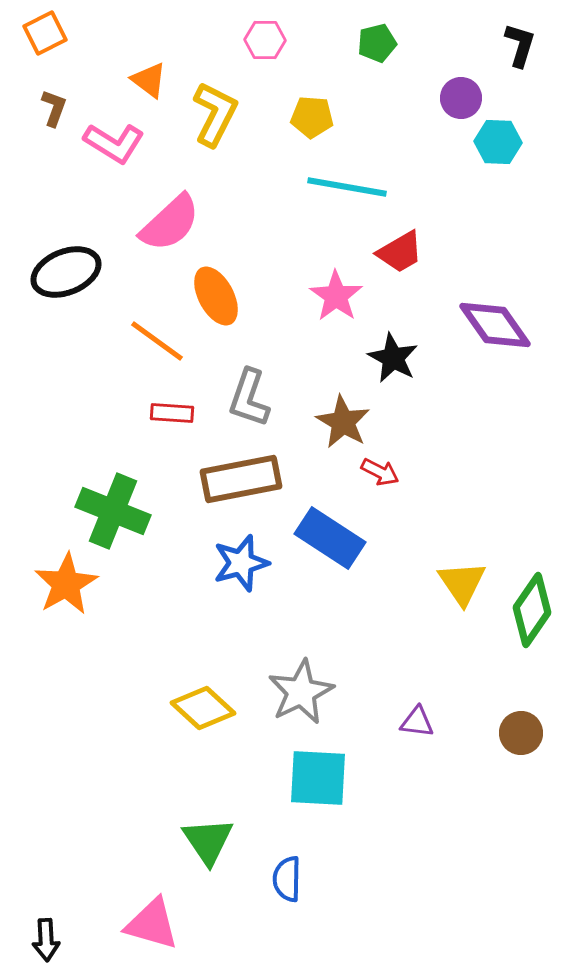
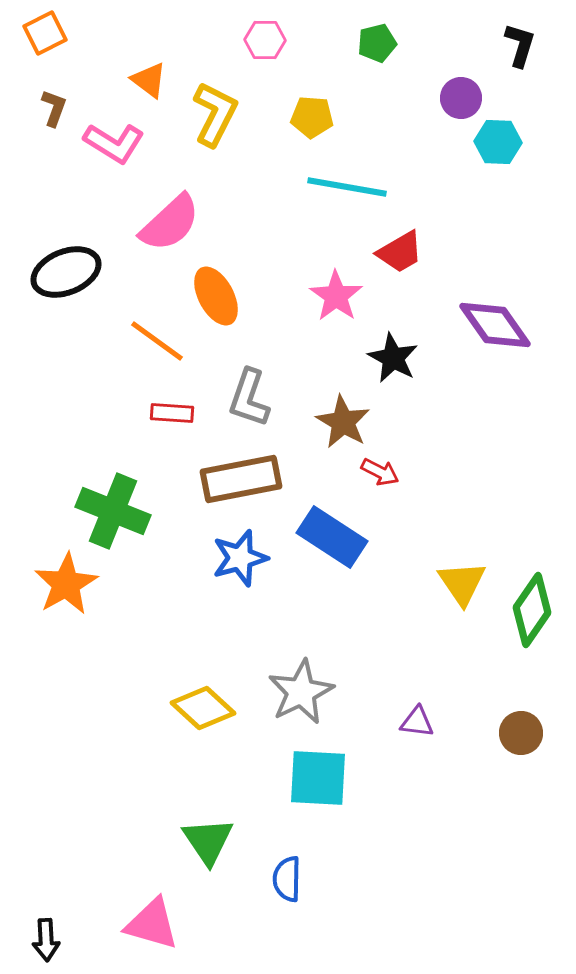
blue rectangle: moved 2 px right, 1 px up
blue star: moved 1 px left, 5 px up
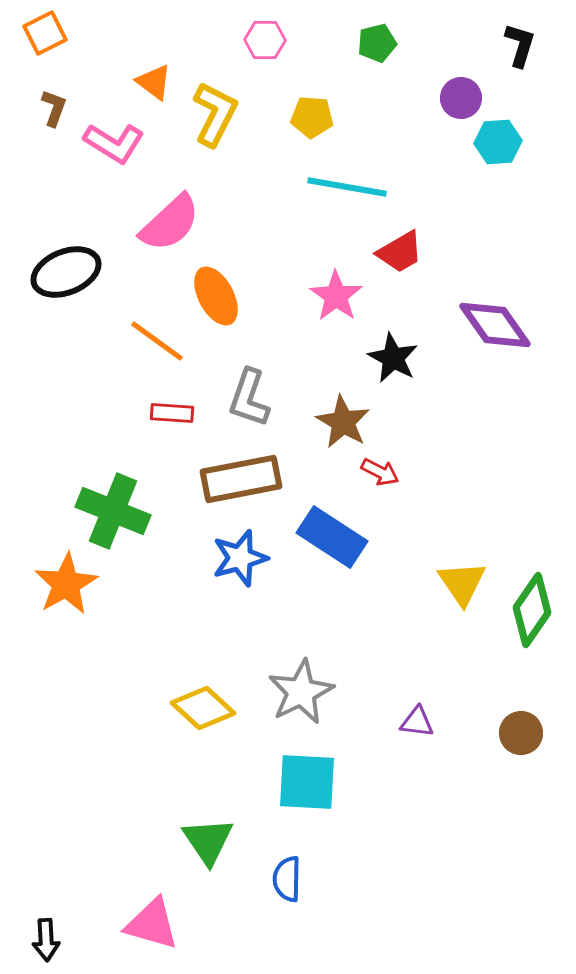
orange triangle: moved 5 px right, 2 px down
cyan hexagon: rotated 6 degrees counterclockwise
cyan square: moved 11 px left, 4 px down
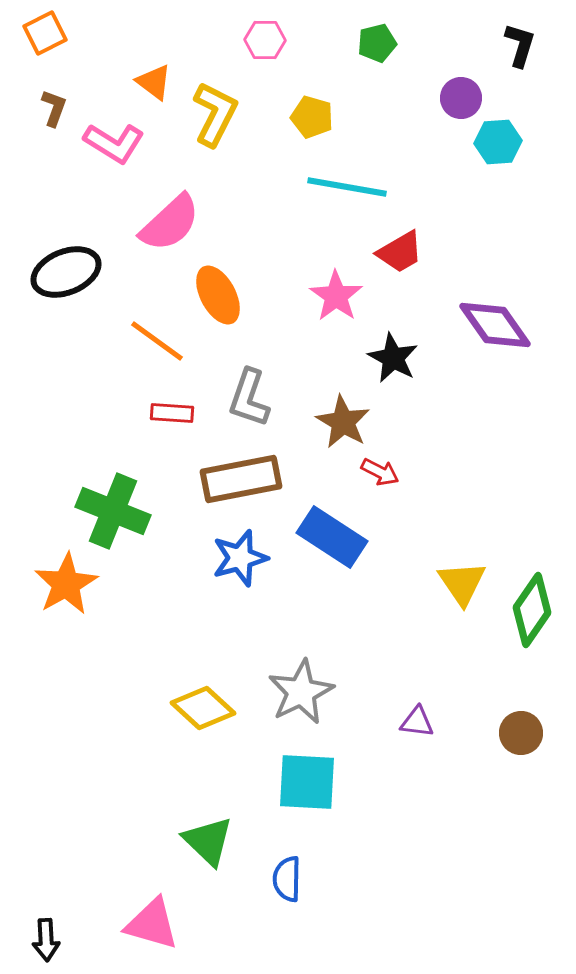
yellow pentagon: rotated 12 degrees clockwise
orange ellipse: moved 2 px right, 1 px up
green triangle: rotated 12 degrees counterclockwise
